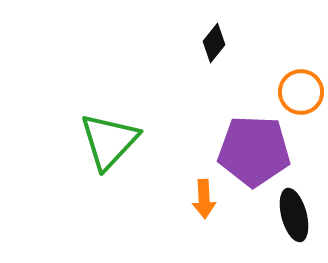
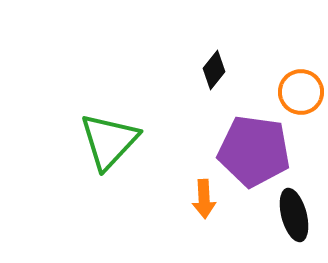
black diamond: moved 27 px down
purple pentagon: rotated 6 degrees clockwise
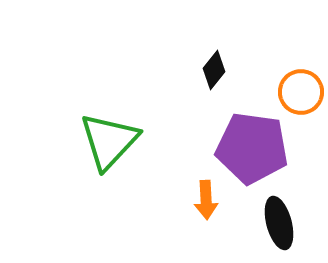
purple pentagon: moved 2 px left, 3 px up
orange arrow: moved 2 px right, 1 px down
black ellipse: moved 15 px left, 8 px down
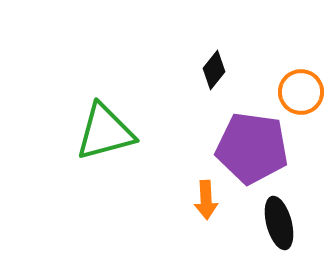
green triangle: moved 4 px left, 9 px up; rotated 32 degrees clockwise
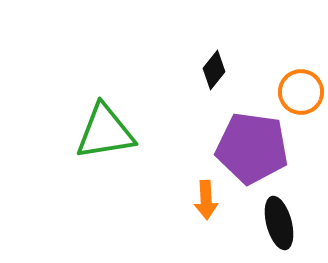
green triangle: rotated 6 degrees clockwise
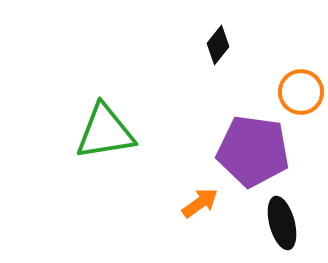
black diamond: moved 4 px right, 25 px up
purple pentagon: moved 1 px right, 3 px down
orange arrow: moved 6 px left, 3 px down; rotated 123 degrees counterclockwise
black ellipse: moved 3 px right
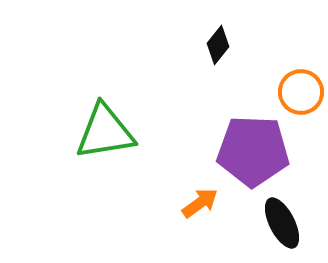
purple pentagon: rotated 6 degrees counterclockwise
black ellipse: rotated 12 degrees counterclockwise
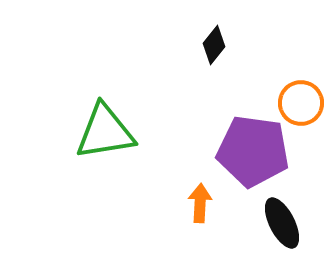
black diamond: moved 4 px left
orange circle: moved 11 px down
purple pentagon: rotated 6 degrees clockwise
orange arrow: rotated 51 degrees counterclockwise
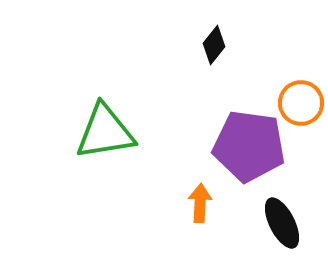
purple pentagon: moved 4 px left, 5 px up
